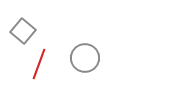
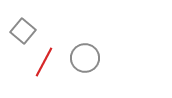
red line: moved 5 px right, 2 px up; rotated 8 degrees clockwise
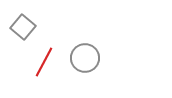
gray square: moved 4 px up
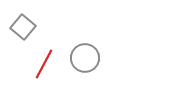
red line: moved 2 px down
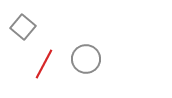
gray circle: moved 1 px right, 1 px down
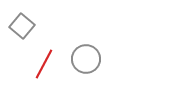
gray square: moved 1 px left, 1 px up
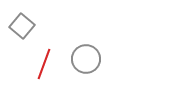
red line: rotated 8 degrees counterclockwise
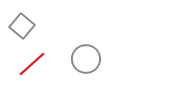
red line: moved 12 px left; rotated 28 degrees clockwise
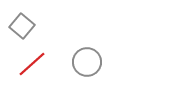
gray circle: moved 1 px right, 3 px down
